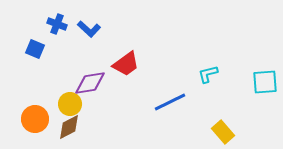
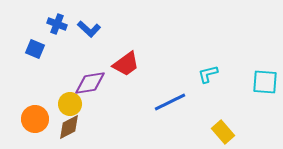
cyan square: rotated 8 degrees clockwise
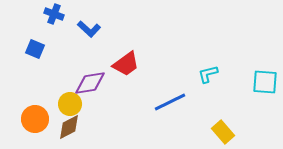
blue cross: moved 3 px left, 10 px up
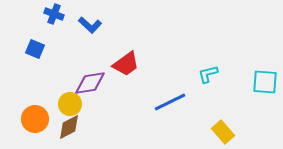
blue L-shape: moved 1 px right, 4 px up
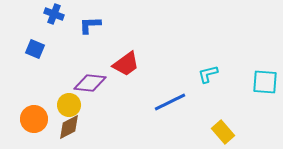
blue L-shape: rotated 135 degrees clockwise
purple diamond: rotated 16 degrees clockwise
yellow circle: moved 1 px left, 1 px down
orange circle: moved 1 px left
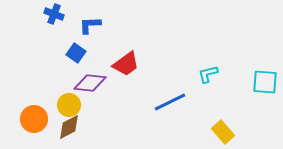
blue square: moved 41 px right, 4 px down; rotated 12 degrees clockwise
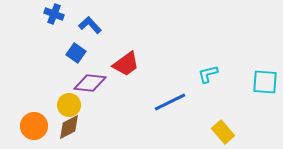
blue L-shape: rotated 50 degrees clockwise
orange circle: moved 7 px down
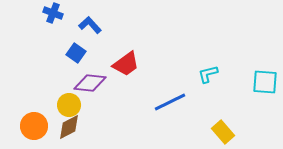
blue cross: moved 1 px left, 1 px up
